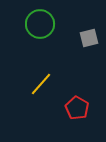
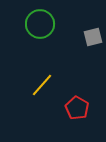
gray square: moved 4 px right, 1 px up
yellow line: moved 1 px right, 1 px down
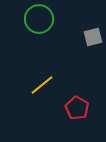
green circle: moved 1 px left, 5 px up
yellow line: rotated 10 degrees clockwise
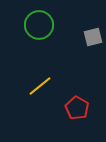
green circle: moved 6 px down
yellow line: moved 2 px left, 1 px down
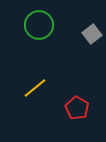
gray square: moved 1 px left, 3 px up; rotated 24 degrees counterclockwise
yellow line: moved 5 px left, 2 px down
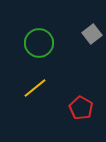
green circle: moved 18 px down
red pentagon: moved 4 px right
